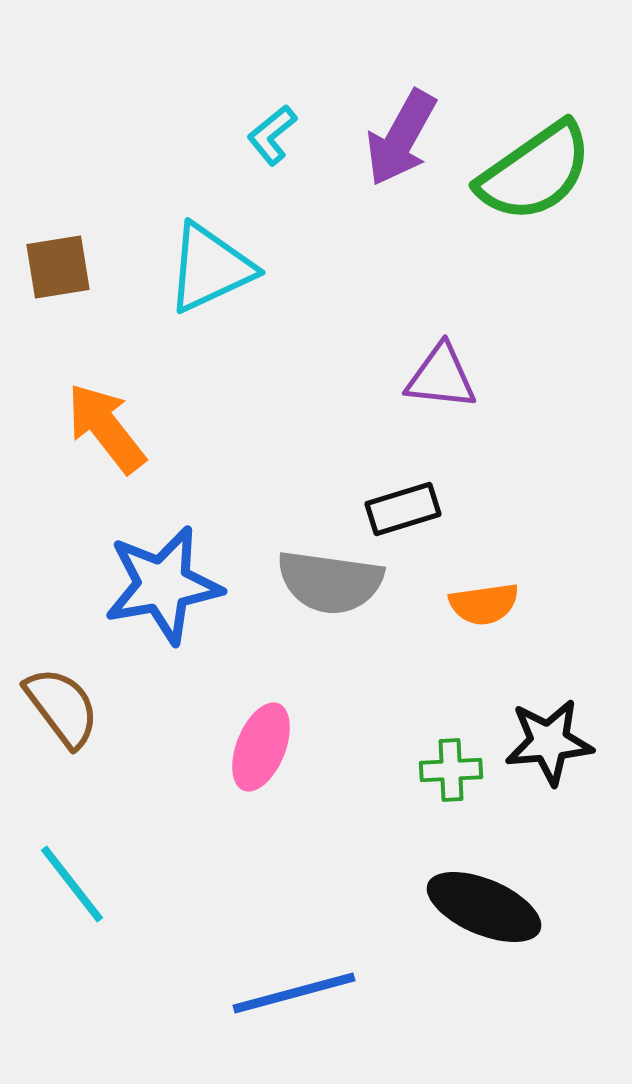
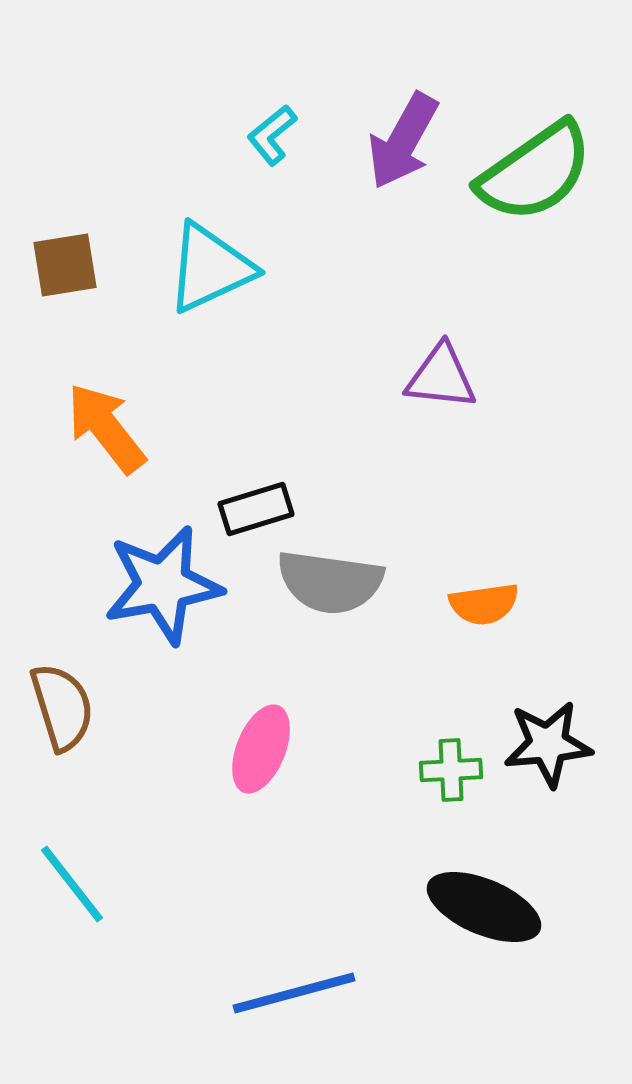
purple arrow: moved 2 px right, 3 px down
brown square: moved 7 px right, 2 px up
black rectangle: moved 147 px left
brown semicircle: rotated 20 degrees clockwise
black star: moved 1 px left, 2 px down
pink ellipse: moved 2 px down
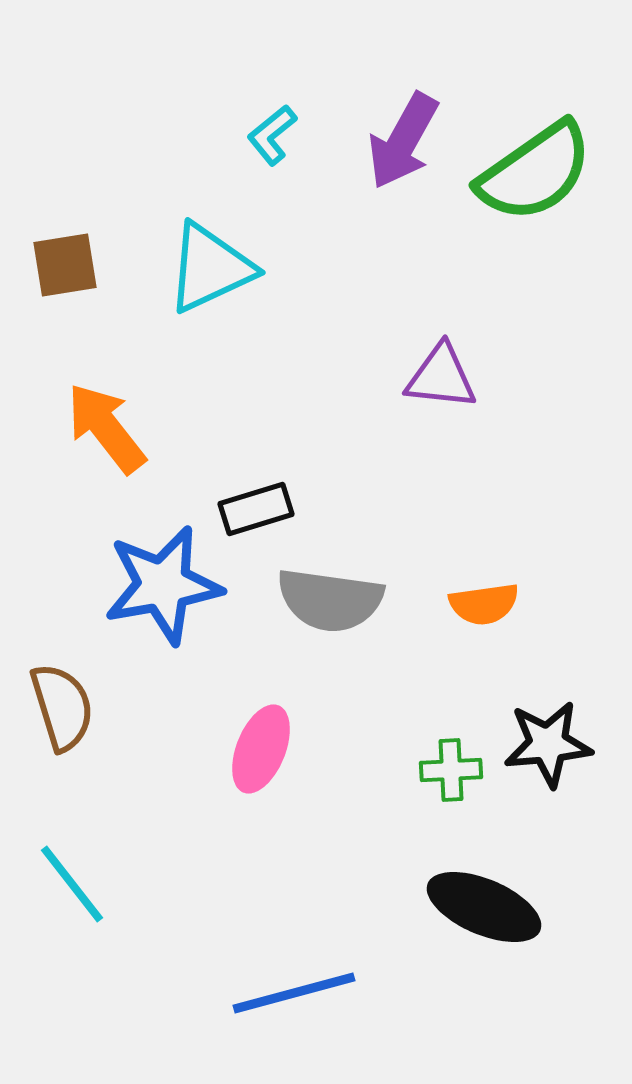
gray semicircle: moved 18 px down
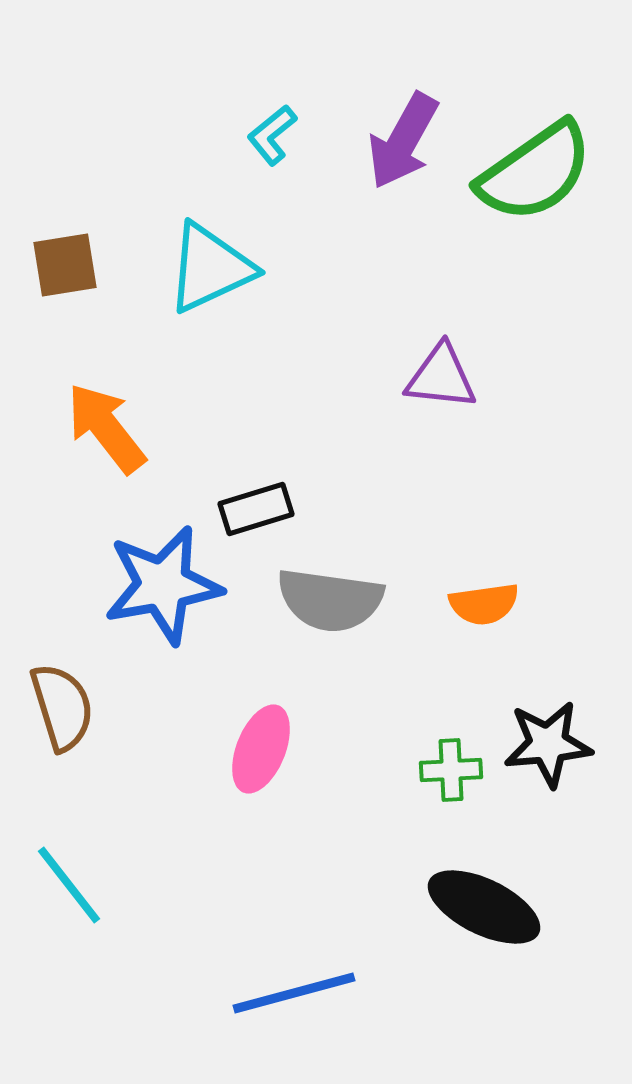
cyan line: moved 3 px left, 1 px down
black ellipse: rotated 3 degrees clockwise
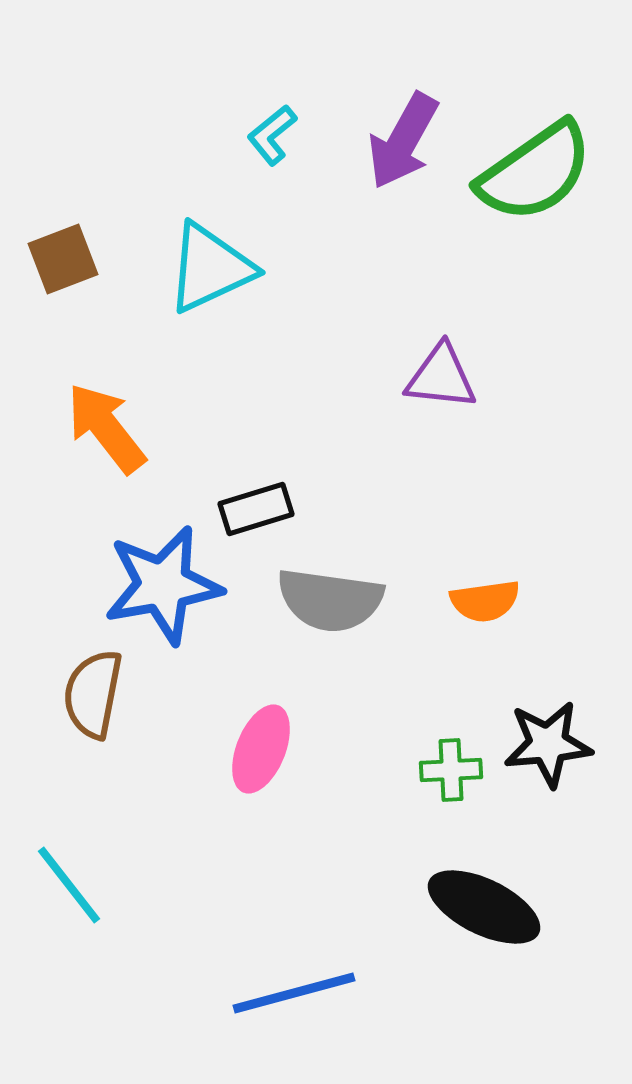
brown square: moved 2 px left, 6 px up; rotated 12 degrees counterclockwise
orange semicircle: moved 1 px right, 3 px up
brown semicircle: moved 31 px right, 13 px up; rotated 152 degrees counterclockwise
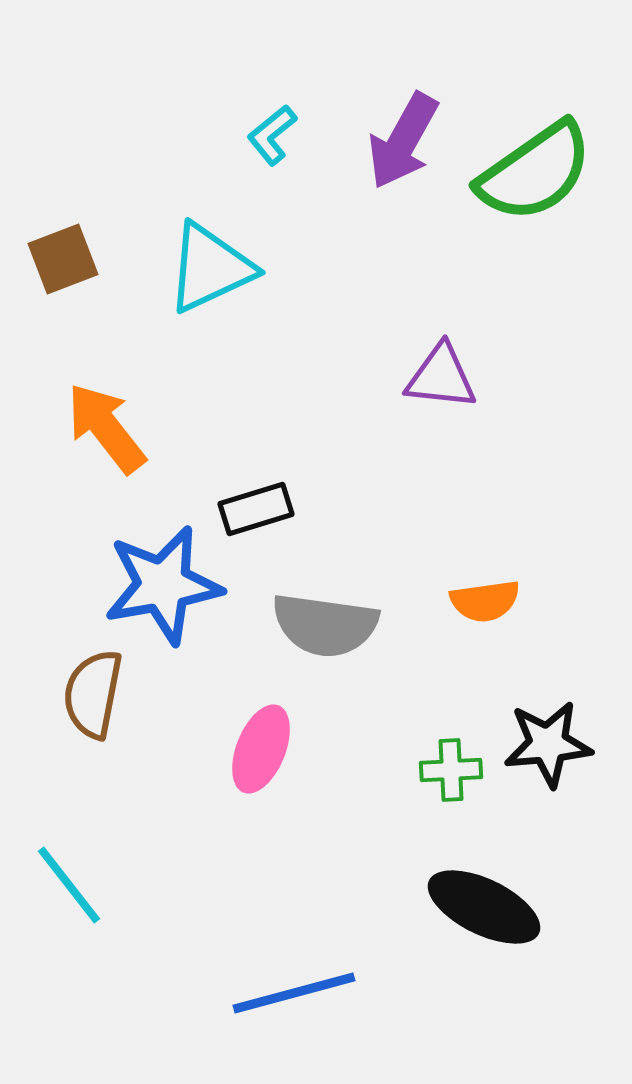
gray semicircle: moved 5 px left, 25 px down
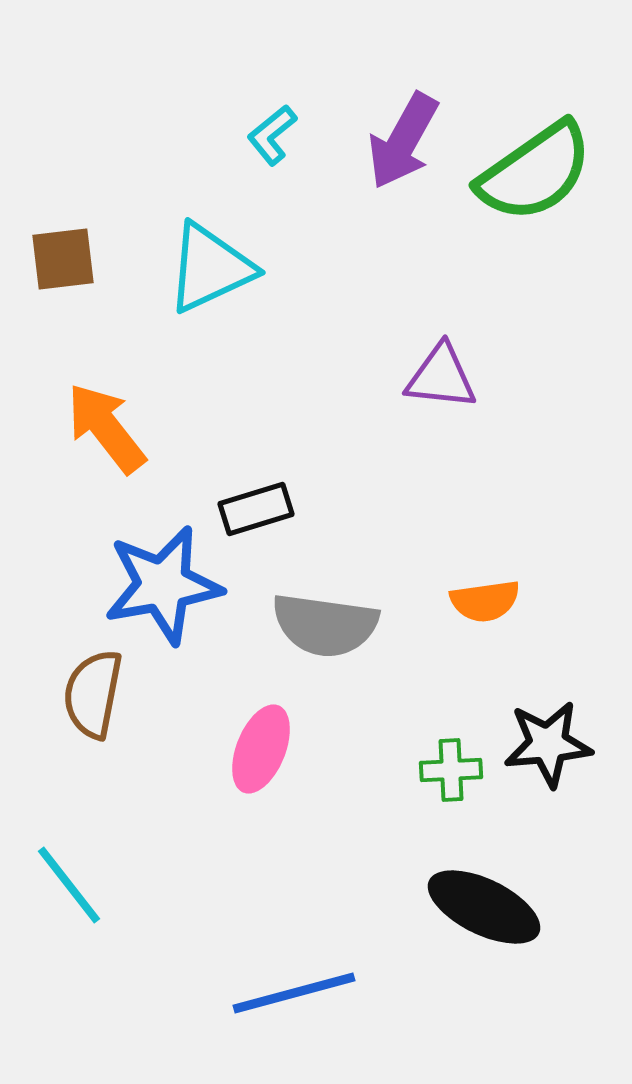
brown square: rotated 14 degrees clockwise
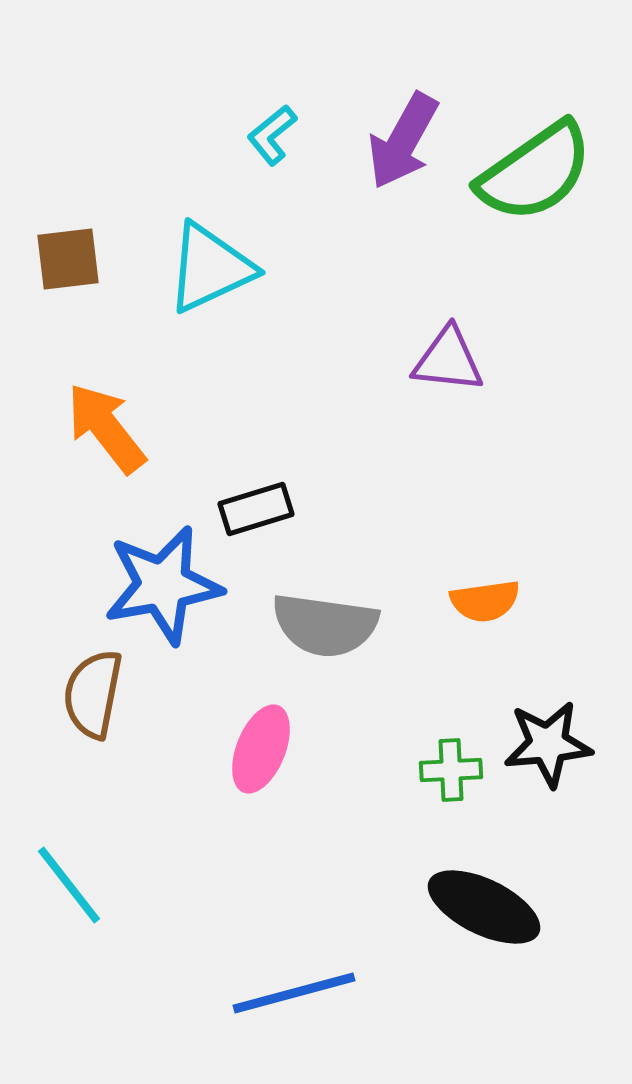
brown square: moved 5 px right
purple triangle: moved 7 px right, 17 px up
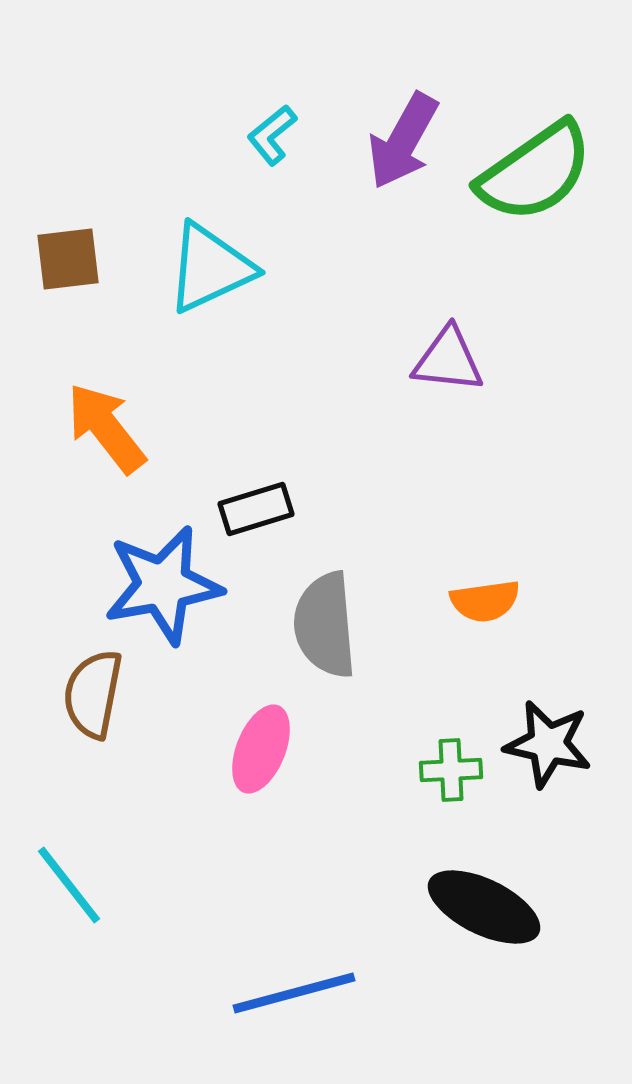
gray semicircle: rotated 77 degrees clockwise
black star: rotated 18 degrees clockwise
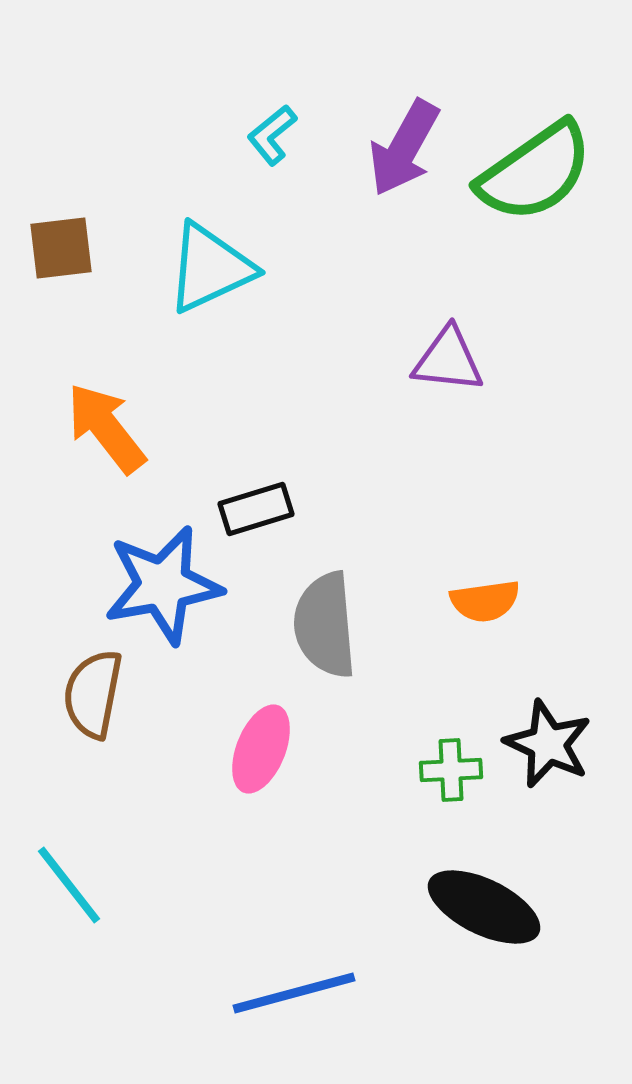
purple arrow: moved 1 px right, 7 px down
brown square: moved 7 px left, 11 px up
black star: rotated 12 degrees clockwise
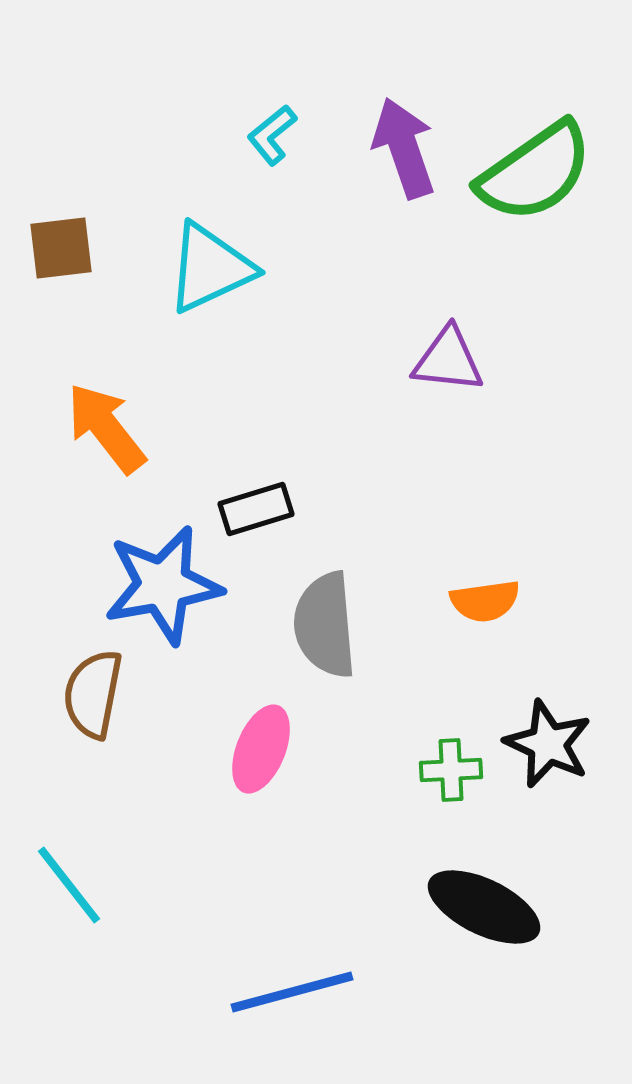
purple arrow: rotated 132 degrees clockwise
blue line: moved 2 px left, 1 px up
